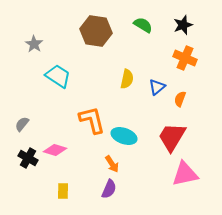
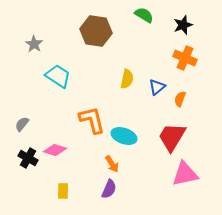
green semicircle: moved 1 px right, 10 px up
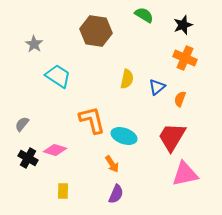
purple semicircle: moved 7 px right, 5 px down
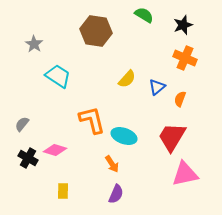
yellow semicircle: rotated 30 degrees clockwise
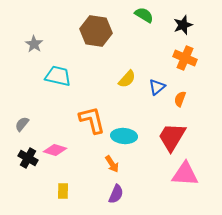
cyan trapezoid: rotated 20 degrees counterclockwise
cyan ellipse: rotated 15 degrees counterclockwise
pink triangle: rotated 16 degrees clockwise
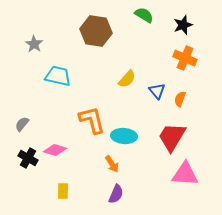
blue triangle: moved 4 px down; rotated 30 degrees counterclockwise
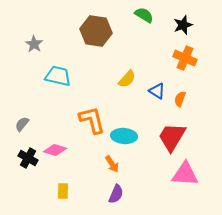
blue triangle: rotated 18 degrees counterclockwise
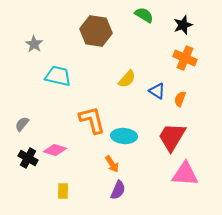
purple semicircle: moved 2 px right, 4 px up
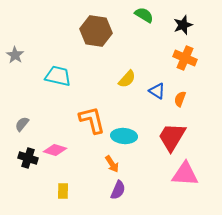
gray star: moved 19 px left, 11 px down
black cross: rotated 12 degrees counterclockwise
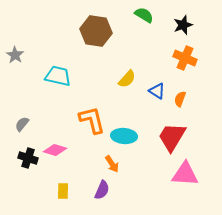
purple semicircle: moved 16 px left
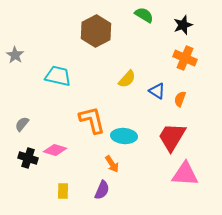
brown hexagon: rotated 24 degrees clockwise
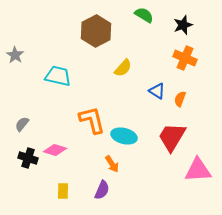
yellow semicircle: moved 4 px left, 11 px up
cyan ellipse: rotated 10 degrees clockwise
pink triangle: moved 13 px right, 4 px up; rotated 8 degrees counterclockwise
